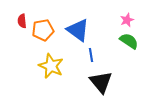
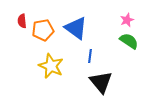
blue triangle: moved 2 px left, 2 px up
blue line: moved 1 px left, 1 px down; rotated 16 degrees clockwise
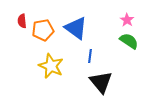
pink star: rotated 16 degrees counterclockwise
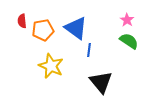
blue line: moved 1 px left, 6 px up
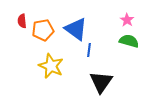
blue triangle: moved 1 px down
green semicircle: rotated 18 degrees counterclockwise
black triangle: rotated 15 degrees clockwise
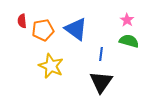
blue line: moved 12 px right, 4 px down
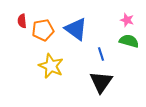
pink star: rotated 16 degrees counterclockwise
blue line: rotated 24 degrees counterclockwise
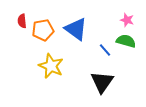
green semicircle: moved 3 px left
blue line: moved 4 px right, 4 px up; rotated 24 degrees counterclockwise
black triangle: moved 1 px right
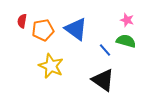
red semicircle: rotated 16 degrees clockwise
black triangle: moved 1 px right, 2 px up; rotated 30 degrees counterclockwise
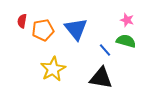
blue triangle: rotated 15 degrees clockwise
yellow star: moved 2 px right, 3 px down; rotated 20 degrees clockwise
black triangle: moved 2 px left, 2 px up; rotated 25 degrees counterclockwise
